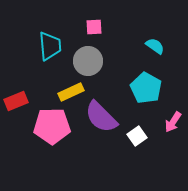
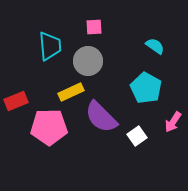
pink pentagon: moved 3 px left, 1 px down
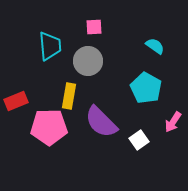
yellow rectangle: moved 2 px left, 4 px down; rotated 55 degrees counterclockwise
purple semicircle: moved 5 px down
white square: moved 2 px right, 4 px down
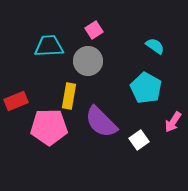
pink square: moved 3 px down; rotated 30 degrees counterclockwise
cyan trapezoid: moved 1 px left; rotated 88 degrees counterclockwise
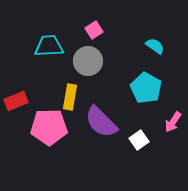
yellow rectangle: moved 1 px right, 1 px down
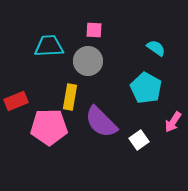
pink square: rotated 36 degrees clockwise
cyan semicircle: moved 1 px right, 2 px down
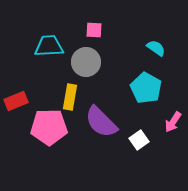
gray circle: moved 2 px left, 1 px down
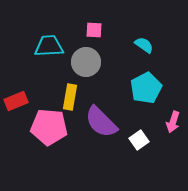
cyan semicircle: moved 12 px left, 3 px up
cyan pentagon: rotated 16 degrees clockwise
pink arrow: rotated 15 degrees counterclockwise
pink pentagon: rotated 6 degrees clockwise
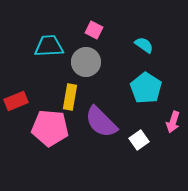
pink square: rotated 24 degrees clockwise
cyan pentagon: rotated 12 degrees counterclockwise
pink pentagon: moved 1 px right, 1 px down
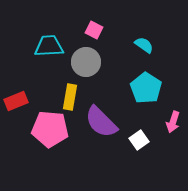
pink pentagon: moved 1 px down
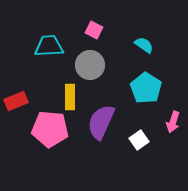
gray circle: moved 4 px right, 3 px down
yellow rectangle: rotated 10 degrees counterclockwise
purple semicircle: rotated 69 degrees clockwise
